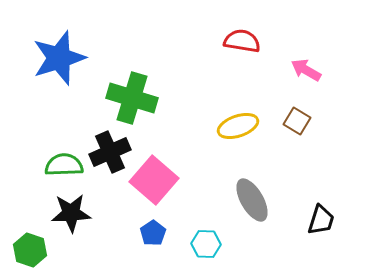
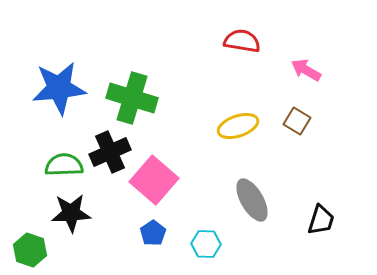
blue star: moved 30 px down; rotated 12 degrees clockwise
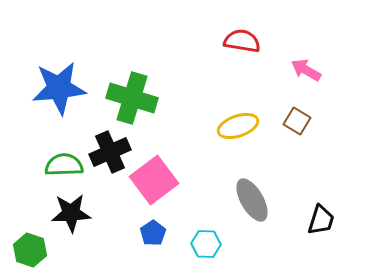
pink square: rotated 12 degrees clockwise
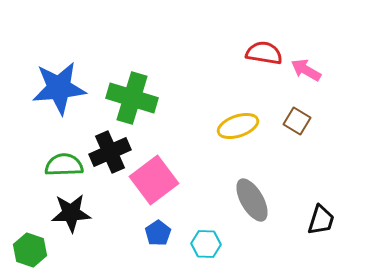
red semicircle: moved 22 px right, 12 px down
blue pentagon: moved 5 px right
